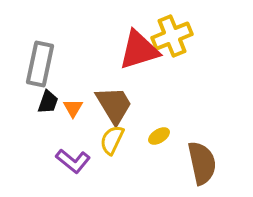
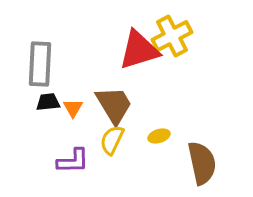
yellow cross: rotated 6 degrees counterclockwise
gray rectangle: rotated 9 degrees counterclockwise
black trapezoid: rotated 115 degrees counterclockwise
yellow ellipse: rotated 15 degrees clockwise
purple L-shape: rotated 40 degrees counterclockwise
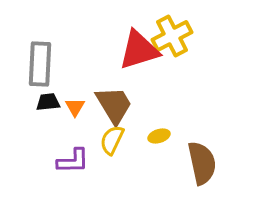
orange triangle: moved 2 px right, 1 px up
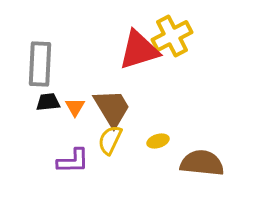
brown trapezoid: moved 2 px left, 3 px down
yellow ellipse: moved 1 px left, 5 px down
yellow semicircle: moved 2 px left
brown semicircle: rotated 72 degrees counterclockwise
